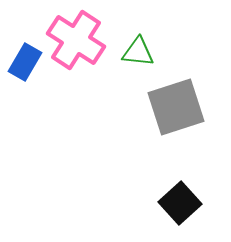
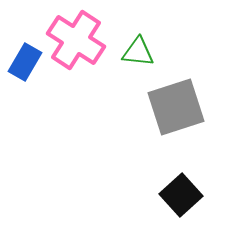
black square: moved 1 px right, 8 px up
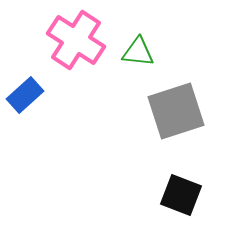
blue rectangle: moved 33 px down; rotated 18 degrees clockwise
gray square: moved 4 px down
black square: rotated 27 degrees counterclockwise
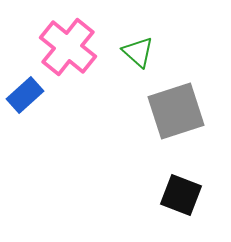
pink cross: moved 8 px left, 7 px down; rotated 6 degrees clockwise
green triangle: rotated 36 degrees clockwise
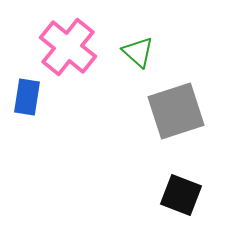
blue rectangle: moved 2 px right, 2 px down; rotated 39 degrees counterclockwise
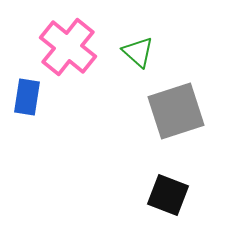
black square: moved 13 px left
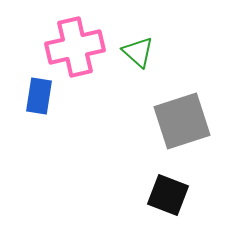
pink cross: moved 7 px right; rotated 38 degrees clockwise
blue rectangle: moved 12 px right, 1 px up
gray square: moved 6 px right, 10 px down
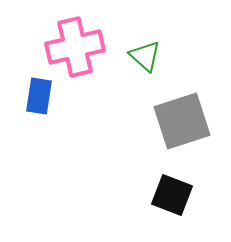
green triangle: moved 7 px right, 4 px down
black square: moved 4 px right
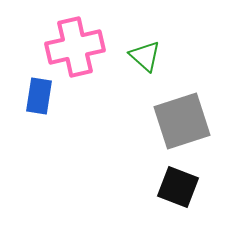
black square: moved 6 px right, 8 px up
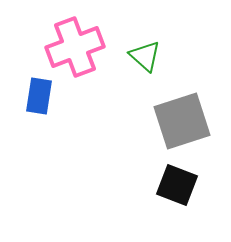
pink cross: rotated 8 degrees counterclockwise
black square: moved 1 px left, 2 px up
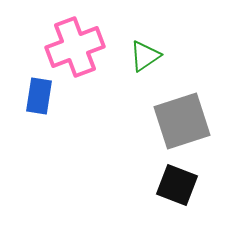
green triangle: rotated 44 degrees clockwise
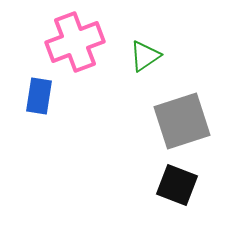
pink cross: moved 5 px up
